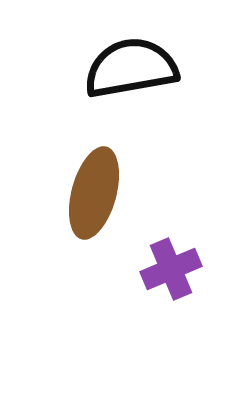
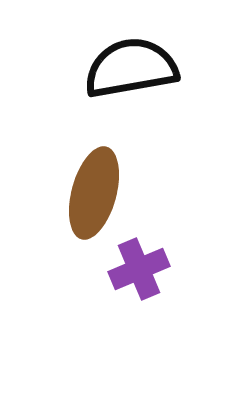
purple cross: moved 32 px left
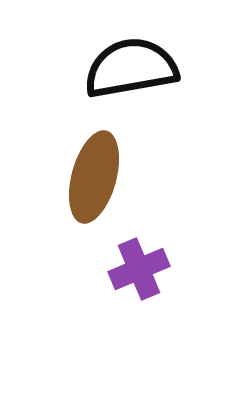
brown ellipse: moved 16 px up
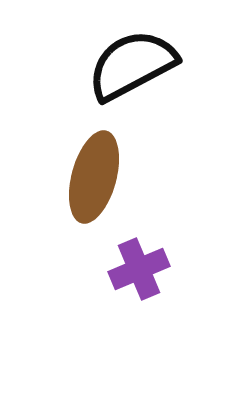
black semicircle: moved 1 px right, 3 px up; rotated 18 degrees counterclockwise
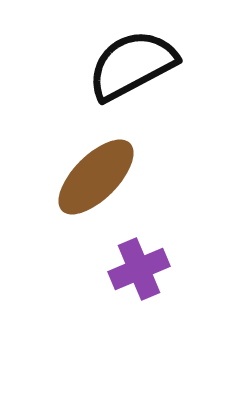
brown ellipse: moved 2 px right; rotated 30 degrees clockwise
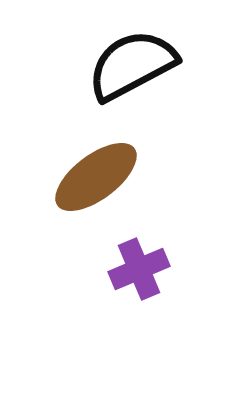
brown ellipse: rotated 8 degrees clockwise
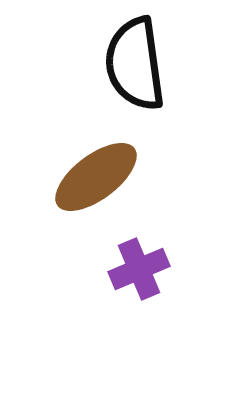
black semicircle: moved 3 px right, 1 px up; rotated 70 degrees counterclockwise
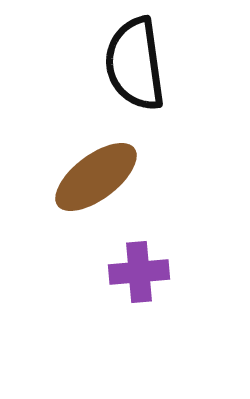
purple cross: moved 3 px down; rotated 18 degrees clockwise
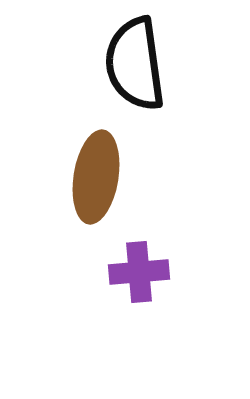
brown ellipse: rotated 44 degrees counterclockwise
